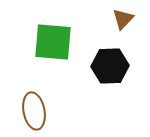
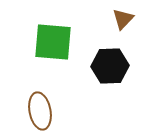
brown ellipse: moved 6 px right
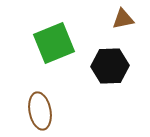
brown triangle: rotated 35 degrees clockwise
green square: moved 1 px right, 1 px down; rotated 27 degrees counterclockwise
